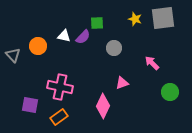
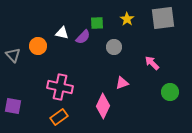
yellow star: moved 8 px left; rotated 16 degrees clockwise
white triangle: moved 2 px left, 3 px up
gray circle: moved 1 px up
purple square: moved 17 px left, 1 px down
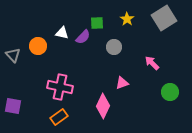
gray square: moved 1 px right; rotated 25 degrees counterclockwise
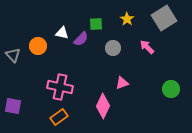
green square: moved 1 px left, 1 px down
purple semicircle: moved 2 px left, 2 px down
gray circle: moved 1 px left, 1 px down
pink arrow: moved 5 px left, 16 px up
green circle: moved 1 px right, 3 px up
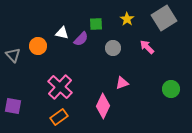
pink cross: rotated 30 degrees clockwise
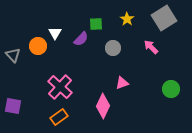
white triangle: moved 7 px left; rotated 48 degrees clockwise
pink arrow: moved 4 px right
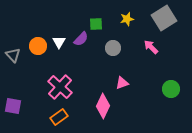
yellow star: rotated 24 degrees clockwise
white triangle: moved 4 px right, 9 px down
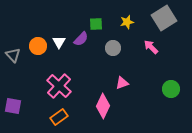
yellow star: moved 3 px down
pink cross: moved 1 px left, 1 px up
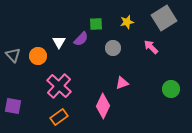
orange circle: moved 10 px down
